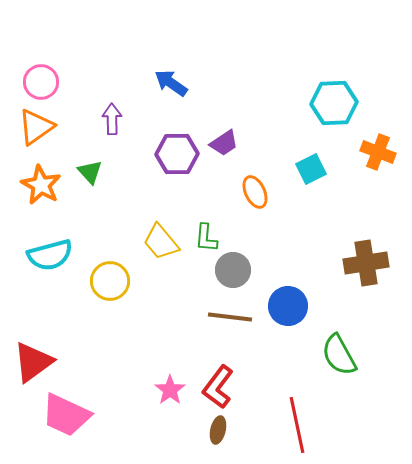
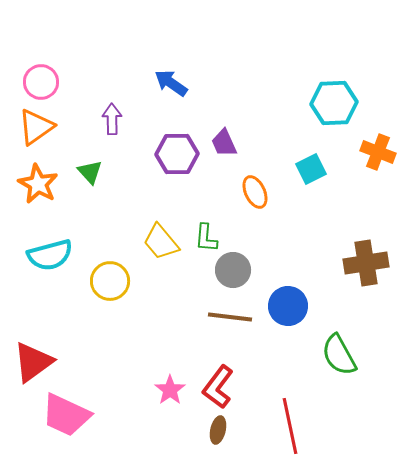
purple trapezoid: rotated 100 degrees clockwise
orange star: moved 3 px left, 1 px up
red line: moved 7 px left, 1 px down
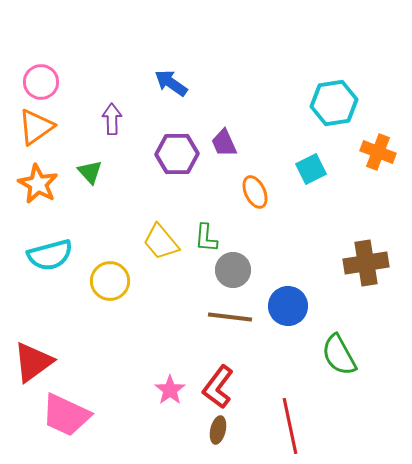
cyan hexagon: rotated 6 degrees counterclockwise
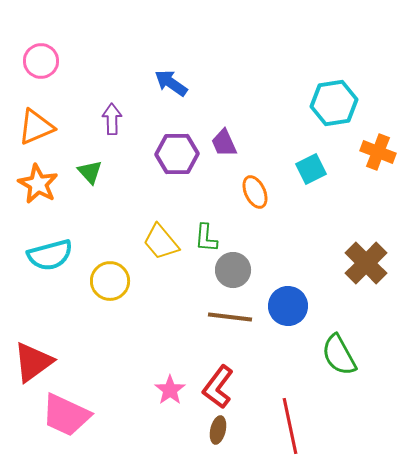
pink circle: moved 21 px up
orange triangle: rotated 12 degrees clockwise
brown cross: rotated 36 degrees counterclockwise
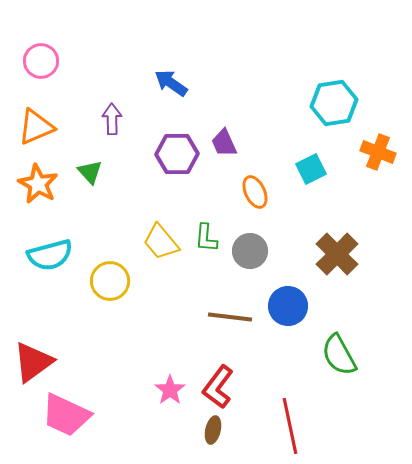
brown cross: moved 29 px left, 9 px up
gray circle: moved 17 px right, 19 px up
brown ellipse: moved 5 px left
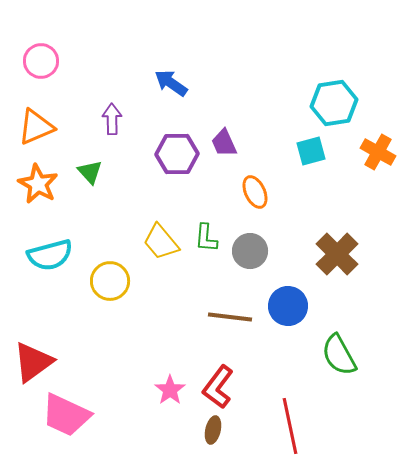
orange cross: rotated 8 degrees clockwise
cyan square: moved 18 px up; rotated 12 degrees clockwise
